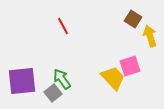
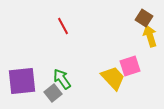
brown square: moved 11 px right, 1 px up
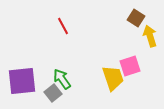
brown square: moved 8 px left
yellow trapezoid: rotated 24 degrees clockwise
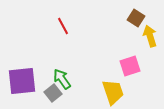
yellow trapezoid: moved 14 px down
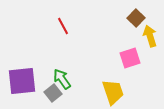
brown square: rotated 12 degrees clockwise
pink square: moved 8 px up
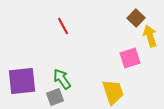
gray square: moved 2 px right, 4 px down; rotated 18 degrees clockwise
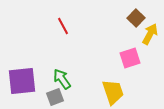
yellow arrow: moved 2 px up; rotated 45 degrees clockwise
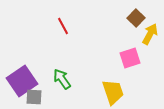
purple square: rotated 28 degrees counterclockwise
gray square: moved 21 px left; rotated 24 degrees clockwise
